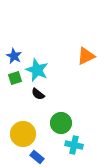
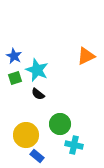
green circle: moved 1 px left, 1 px down
yellow circle: moved 3 px right, 1 px down
blue rectangle: moved 1 px up
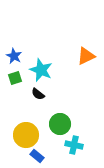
cyan star: moved 4 px right
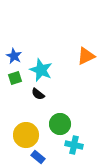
blue rectangle: moved 1 px right, 1 px down
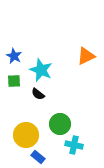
green square: moved 1 px left, 3 px down; rotated 16 degrees clockwise
